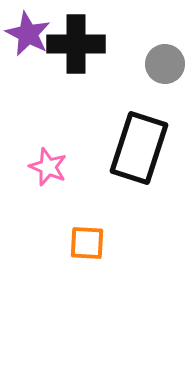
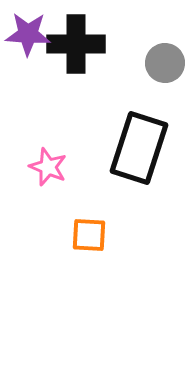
purple star: rotated 24 degrees counterclockwise
gray circle: moved 1 px up
orange square: moved 2 px right, 8 px up
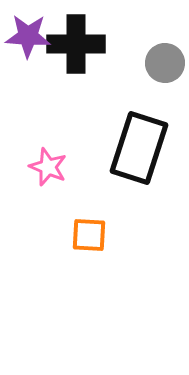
purple star: moved 2 px down
